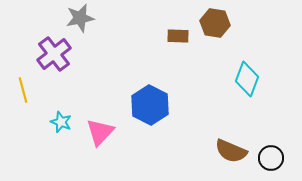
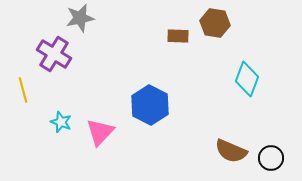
purple cross: rotated 20 degrees counterclockwise
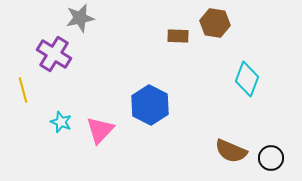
pink triangle: moved 2 px up
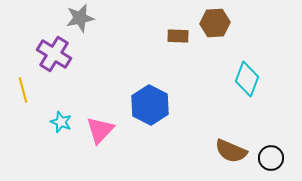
brown hexagon: rotated 12 degrees counterclockwise
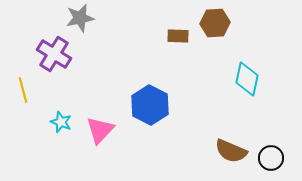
cyan diamond: rotated 8 degrees counterclockwise
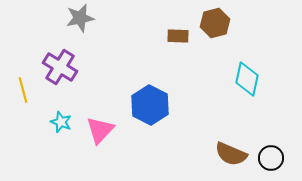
brown hexagon: rotated 12 degrees counterclockwise
purple cross: moved 6 px right, 13 px down
brown semicircle: moved 3 px down
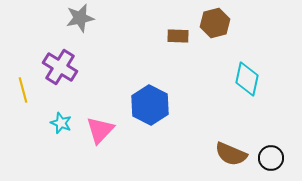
cyan star: moved 1 px down
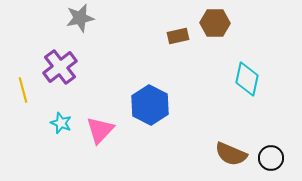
brown hexagon: rotated 16 degrees clockwise
brown rectangle: rotated 15 degrees counterclockwise
purple cross: rotated 20 degrees clockwise
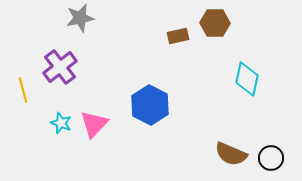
pink triangle: moved 6 px left, 6 px up
